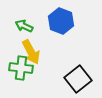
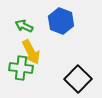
black square: rotated 8 degrees counterclockwise
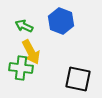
black square: rotated 32 degrees counterclockwise
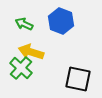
green arrow: moved 2 px up
yellow arrow: rotated 135 degrees clockwise
green cross: rotated 35 degrees clockwise
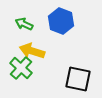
yellow arrow: moved 1 px right, 1 px up
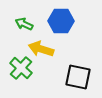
blue hexagon: rotated 20 degrees counterclockwise
yellow arrow: moved 9 px right, 2 px up
black square: moved 2 px up
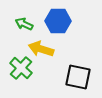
blue hexagon: moved 3 px left
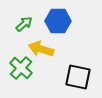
green arrow: rotated 114 degrees clockwise
